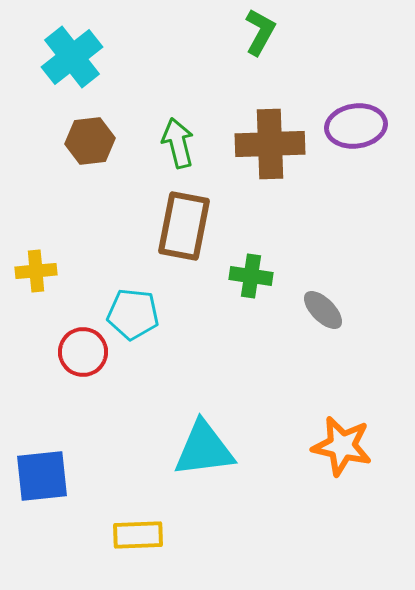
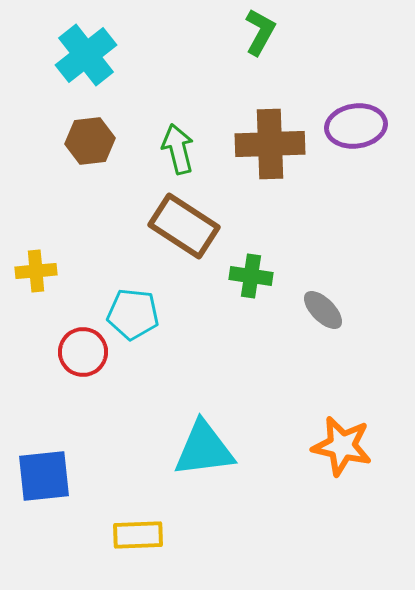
cyan cross: moved 14 px right, 2 px up
green arrow: moved 6 px down
brown rectangle: rotated 68 degrees counterclockwise
blue square: moved 2 px right
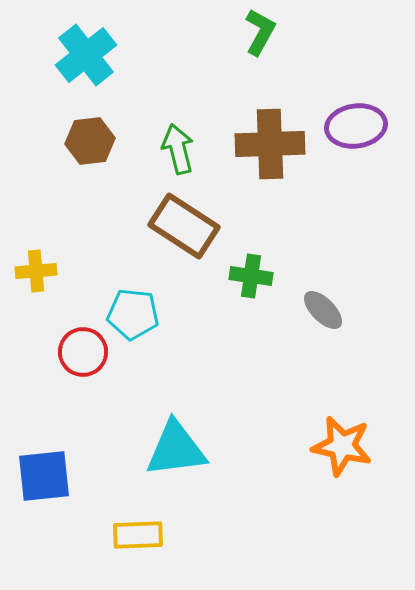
cyan triangle: moved 28 px left
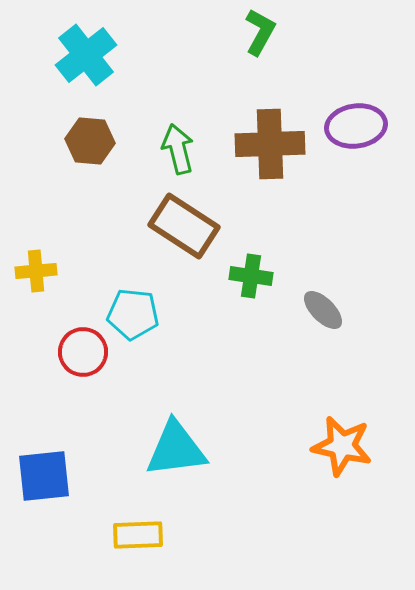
brown hexagon: rotated 12 degrees clockwise
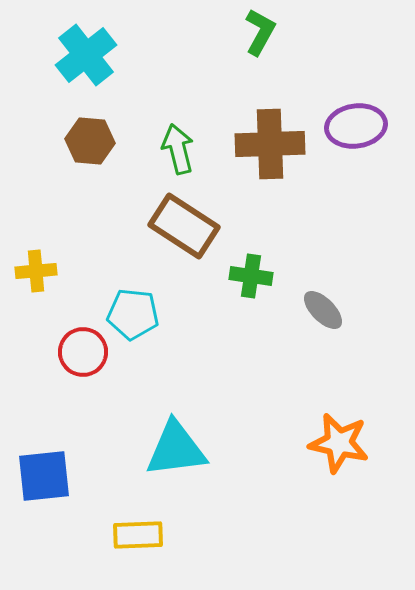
orange star: moved 3 px left, 3 px up
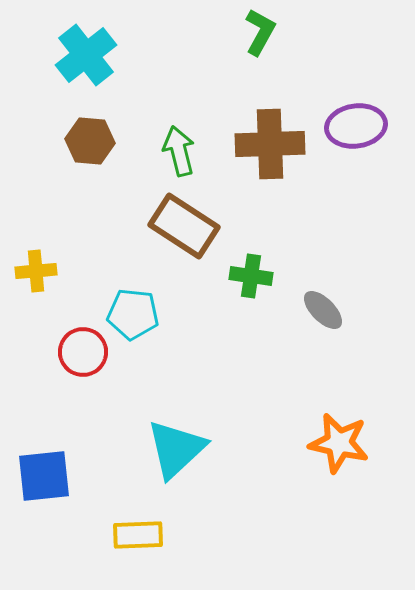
green arrow: moved 1 px right, 2 px down
cyan triangle: rotated 36 degrees counterclockwise
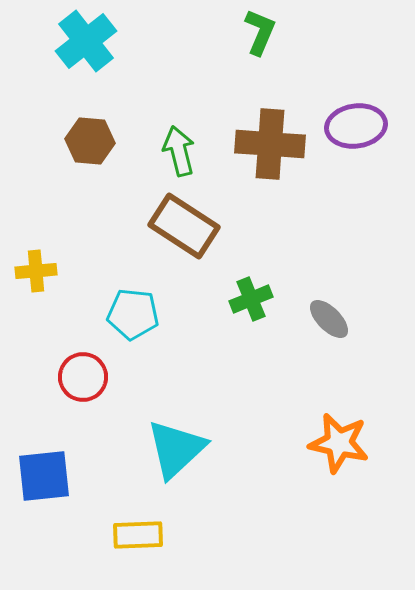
green L-shape: rotated 6 degrees counterclockwise
cyan cross: moved 14 px up
brown cross: rotated 6 degrees clockwise
green cross: moved 23 px down; rotated 30 degrees counterclockwise
gray ellipse: moved 6 px right, 9 px down
red circle: moved 25 px down
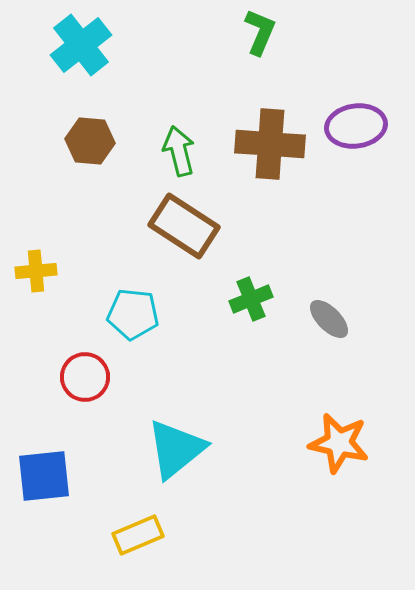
cyan cross: moved 5 px left, 4 px down
red circle: moved 2 px right
cyan triangle: rotated 4 degrees clockwise
yellow rectangle: rotated 21 degrees counterclockwise
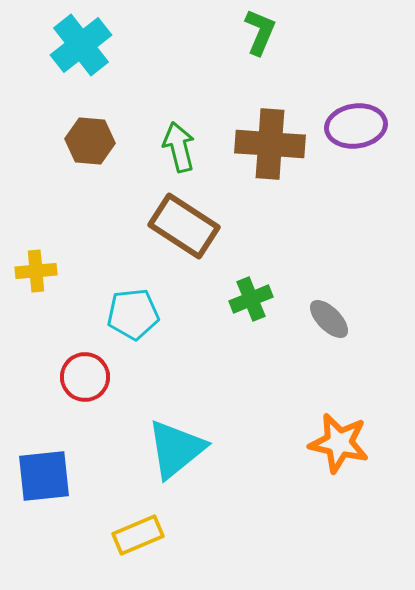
green arrow: moved 4 px up
cyan pentagon: rotated 12 degrees counterclockwise
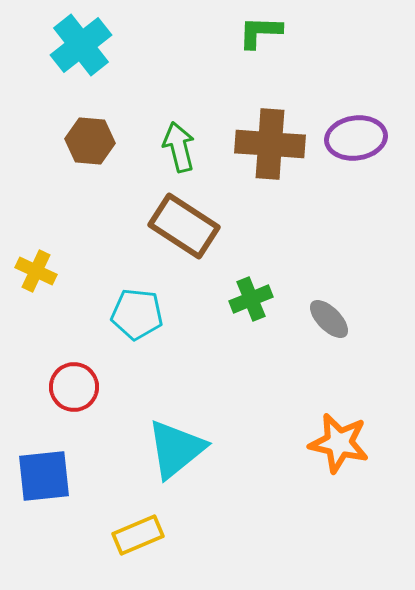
green L-shape: rotated 111 degrees counterclockwise
purple ellipse: moved 12 px down
yellow cross: rotated 30 degrees clockwise
cyan pentagon: moved 4 px right; rotated 12 degrees clockwise
red circle: moved 11 px left, 10 px down
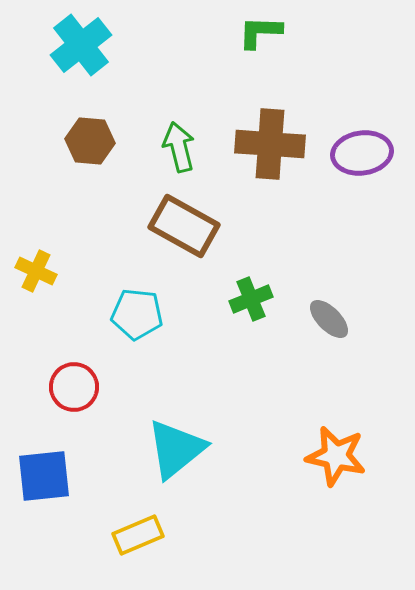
purple ellipse: moved 6 px right, 15 px down
brown rectangle: rotated 4 degrees counterclockwise
orange star: moved 3 px left, 13 px down
